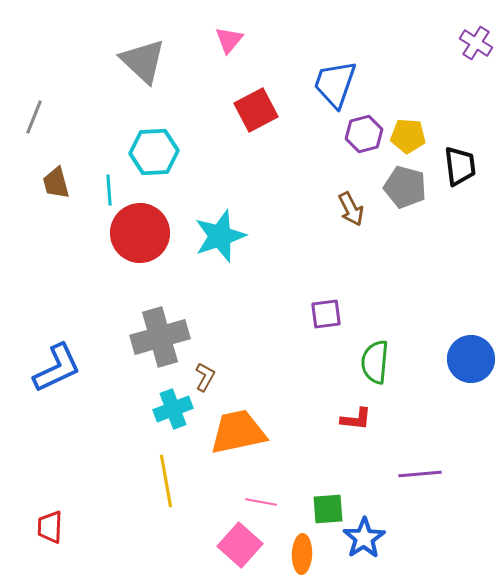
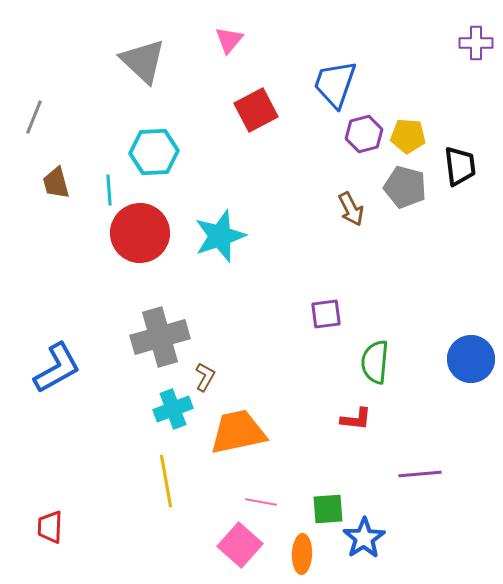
purple cross: rotated 32 degrees counterclockwise
blue L-shape: rotated 4 degrees counterclockwise
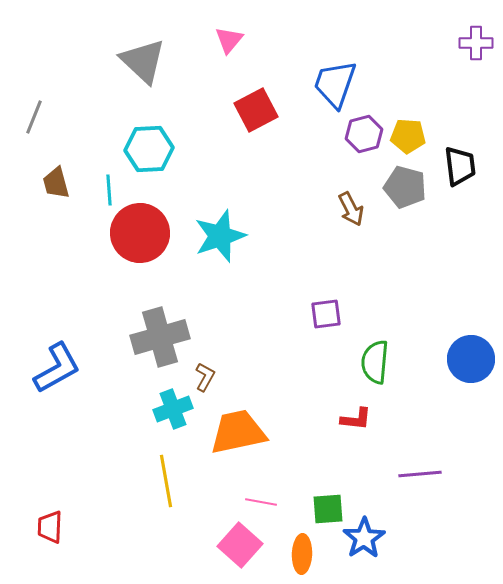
cyan hexagon: moved 5 px left, 3 px up
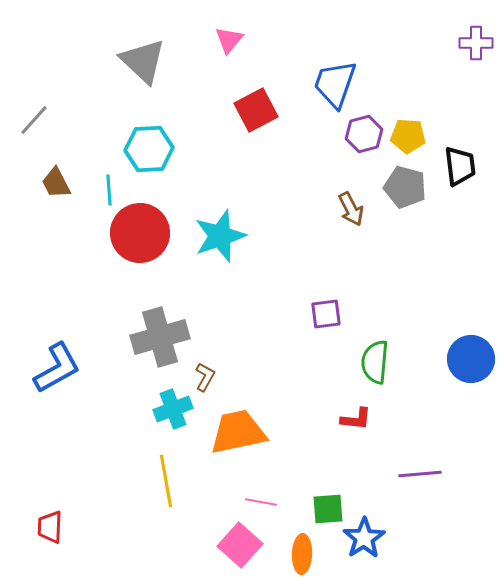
gray line: moved 3 px down; rotated 20 degrees clockwise
brown trapezoid: rotated 12 degrees counterclockwise
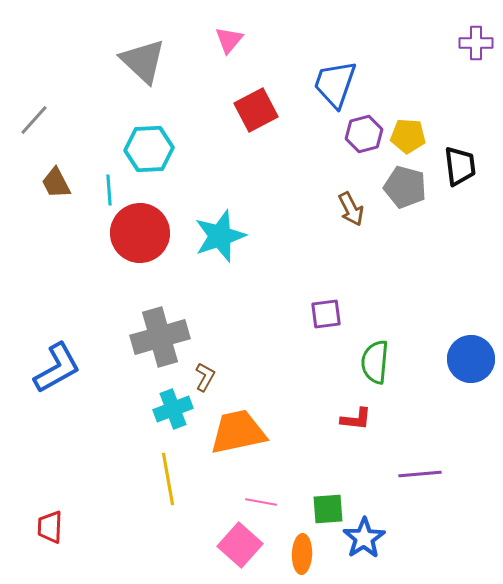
yellow line: moved 2 px right, 2 px up
